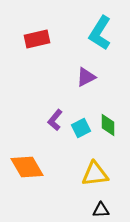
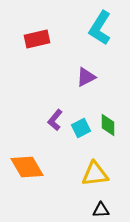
cyan L-shape: moved 5 px up
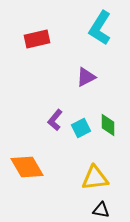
yellow triangle: moved 4 px down
black triangle: rotated 12 degrees clockwise
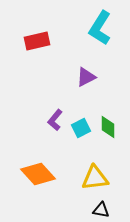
red rectangle: moved 2 px down
green diamond: moved 2 px down
orange diamond: moved 11 px right, 7 px down; rotated 12 degrees counterclockwise
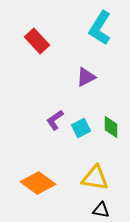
red rectangle: rotated 60 degrees clockwise
purple L-shape: rotated 15 degrees clockwise
green diamond: moved 3 px right
orange diamond: moved 9 px down; rotated 12 degrees counterclockwise
yellow triangle: rotated 16 degrees clockwise
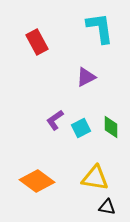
cyan L-shape: rotated 140 degrees clockwise
red rectangle: moved 1 px down; rotated 15 degrees clockwise
orange diamond: moved 1 px left, 2 px up
black triangle: moved 6 px right, 3 px up
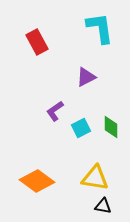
purple L-shape: moved 9 px up
black triangle: moved 4 px left, 1 px up
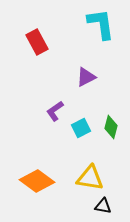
cyan L-shape: moved 1 px right, 4 px up
green diamond: rotated 15 degrees clockwise
yellow triangle: moved 5 px left
